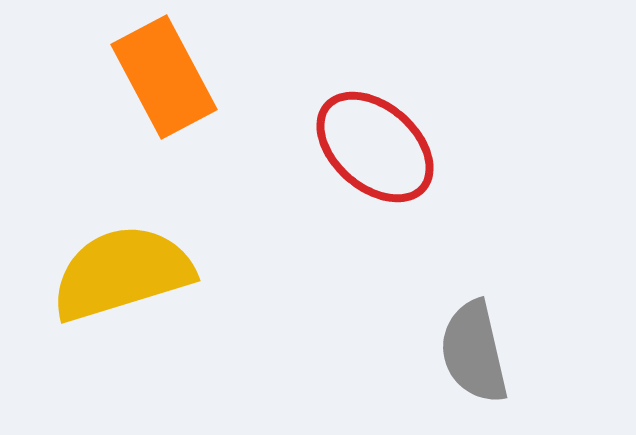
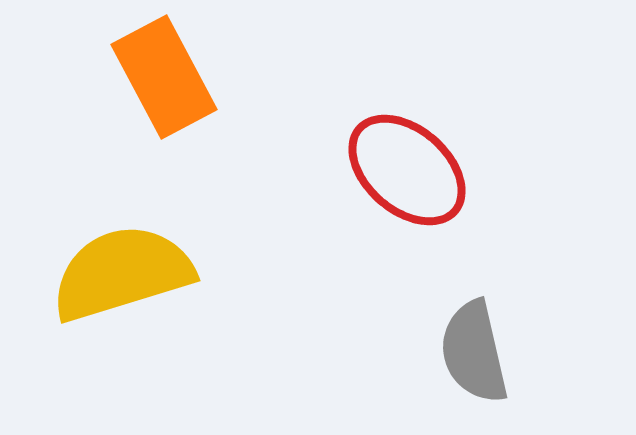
red ellipse: moved 32 px right, 23 px down
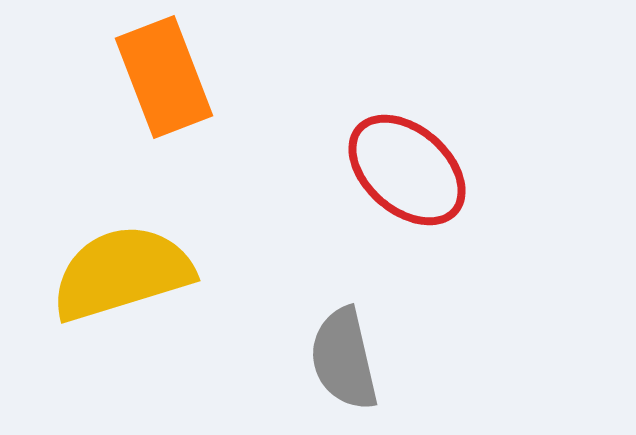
orange rectangle: rotated 7 degrees clockwise
gray semicircle: moved 130 px left, 7 px down
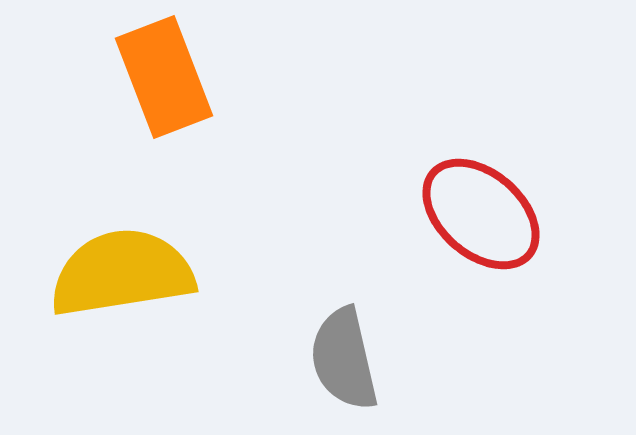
red ellipse: moved 74 px right, 44 px down
yellow semicircle: rotated 8 degrees clockwise
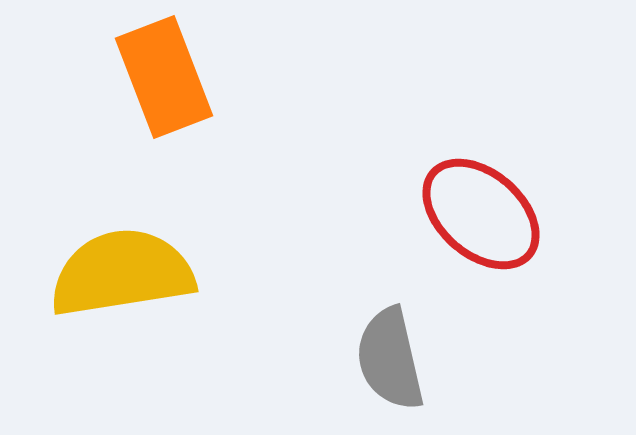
gray semicircle: moved 46 px right
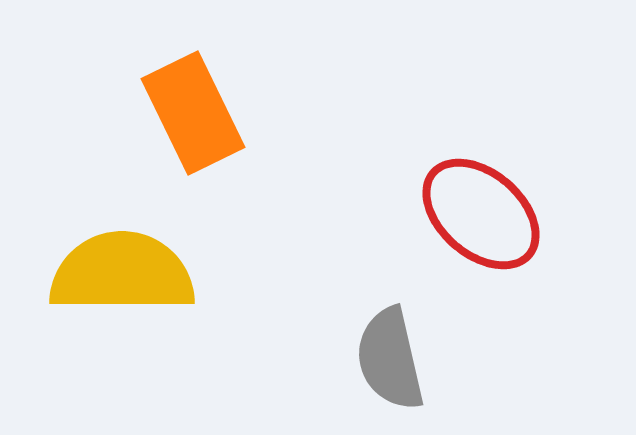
orange rectangle: moved 29 px right, 36 px down; rotated 5 degrees counterclockwise
yellow semicircle: rotated 9 degrees clockwise
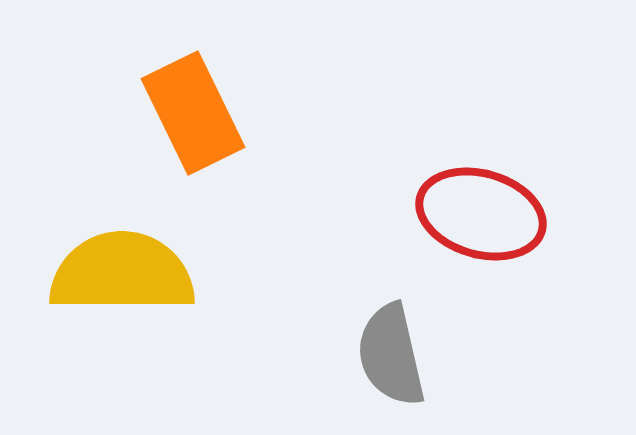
red ellipse: rotated 25 degrees counterclockwise
gray semicircle: moved 1 px right, 4 px up
